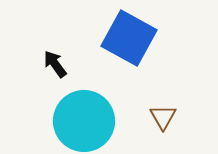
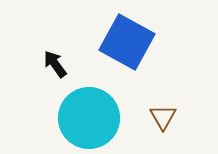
blue square: moved 2 px left, 4 px down
cyan circle: moved 5 px right, 3 px up
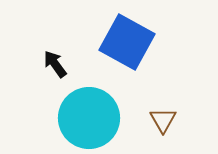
brown triangle: moved 3 px down
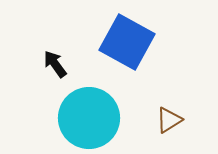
brown triangle: moved 6 px right; rotated 28 degrees clockwise
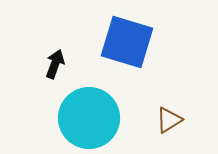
blue square: rotated 12 degrees counterclockwise
black arrow: rotated 56 degrees clockwise
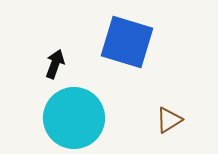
cyan circle: moved 15 px left
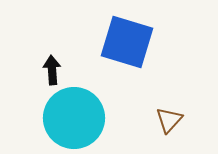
black arrow: moved 3 px left, 6 px down; rotated 24 degrees counterclockwise
brown triangle: rotated 16 degrees counterclockwise
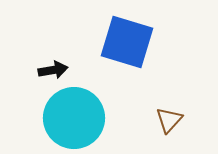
black arrow: moved 1 px right; rotated 84 degrees clockwise
